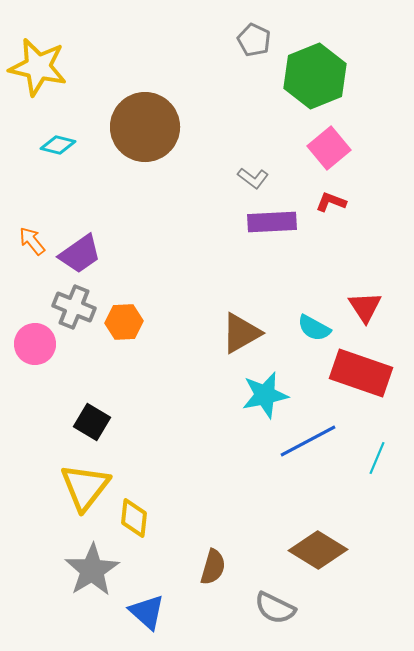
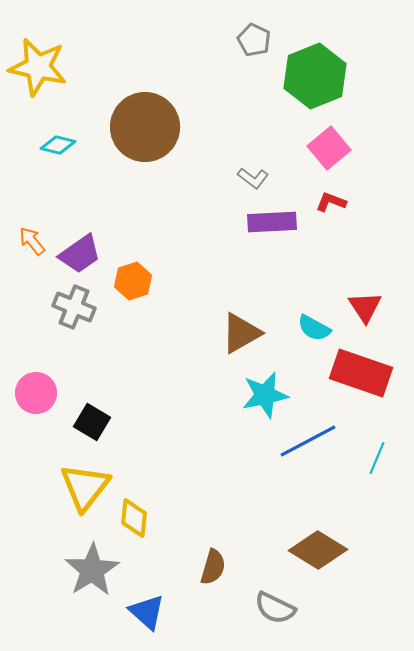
orange hexagon: moved 9 px right, 41 px up; rotated 15 degrees counterclockwise
pink circle: moved 1 px right, 49 px down
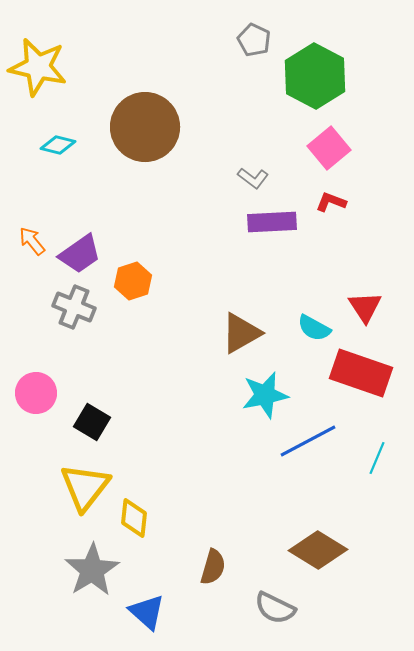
green hexagon: rotated 10 degrees counterclockwise
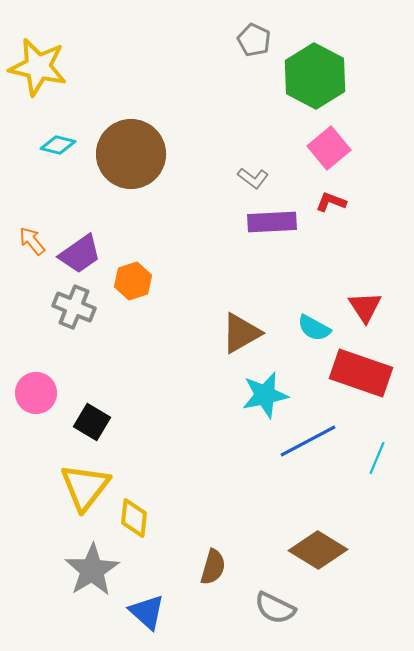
brown circle: moved 14 px left, 27 px down
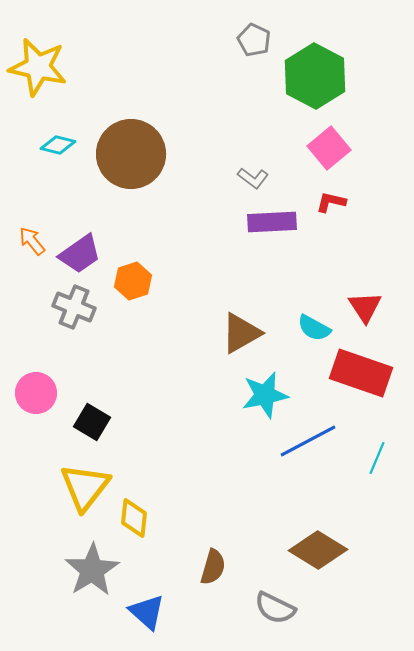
red L-shape: rotated 8 degrees counterclockwise
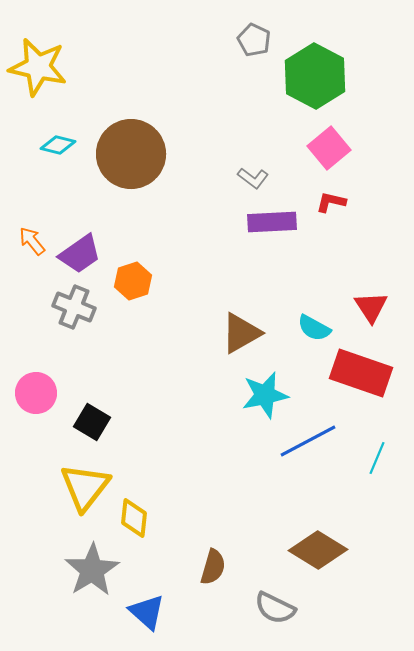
red triangle: moved 6 px right
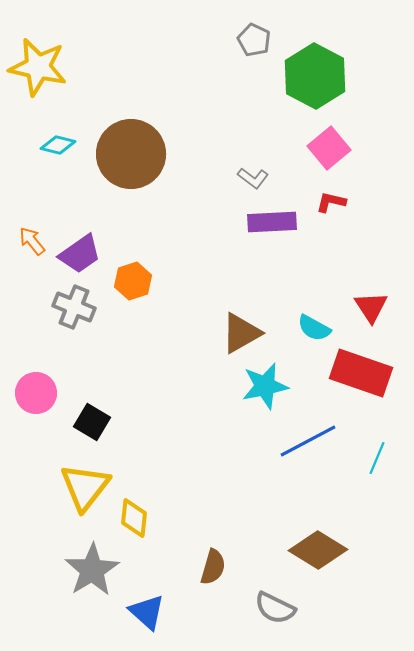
cyan star: moved 9 px up
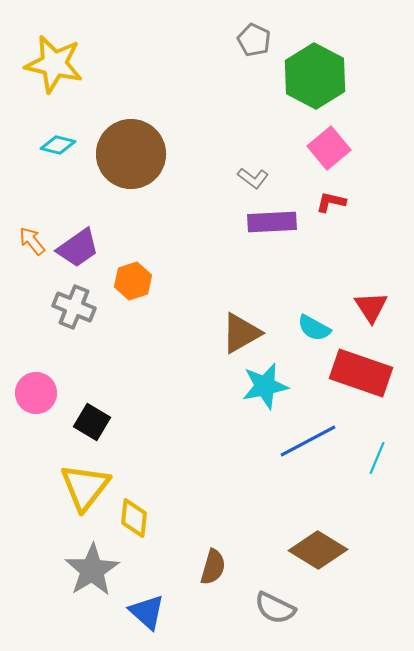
yellow star: moved 16 px right, 3 px up
purple trapezoid: moved 2 px left, 6 px up
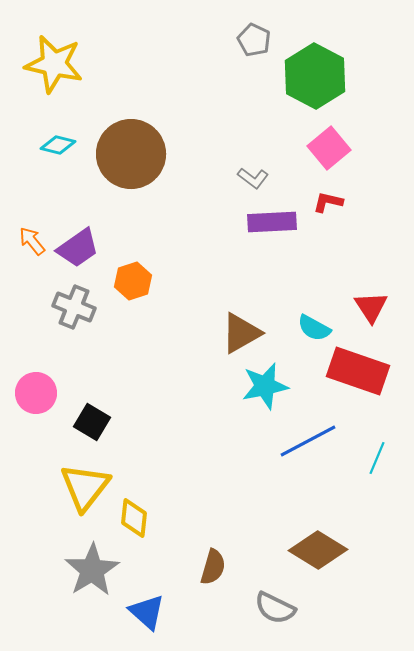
red L-shape: moved 3 px left
red rectangle: moved 3 px left, 2 px up
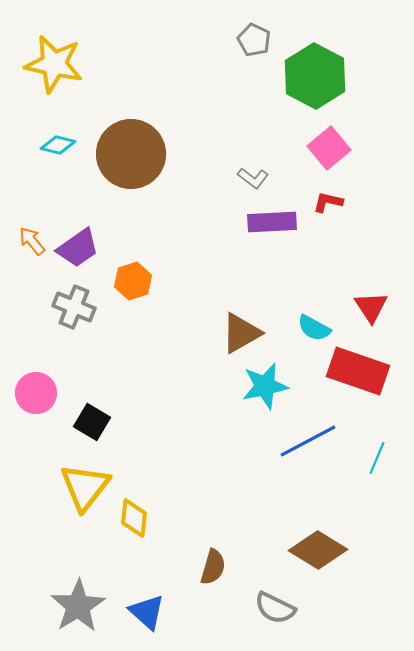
gray star: moved 14 px left, 36 px down
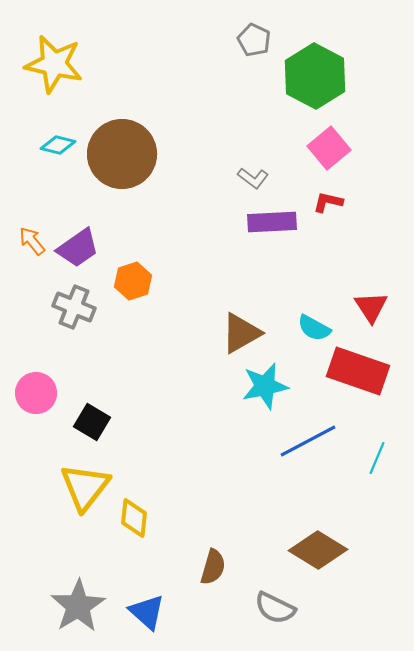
brown circle: moved 9 px left
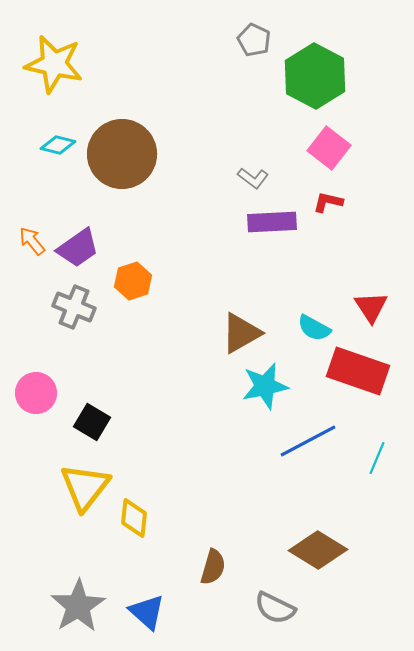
pink square: rotated 12 degrees counterclockwise
